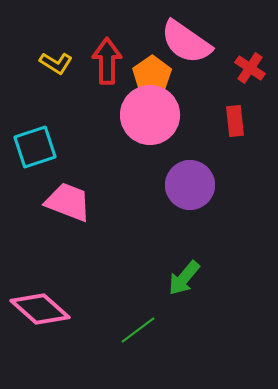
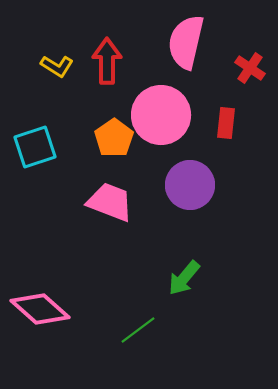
pink semicircle: rotated 68 degrees clockwise
yellow L-shape: moved 1 px right, 3 px down
orange pentagon: moved 38 px left, 63 px down
pink circle: moved 11 px right
red rectangle: moved 9 px left, 2 px down; rotated 12 degrees clockwise
pink trapezoid: moved 42 px right
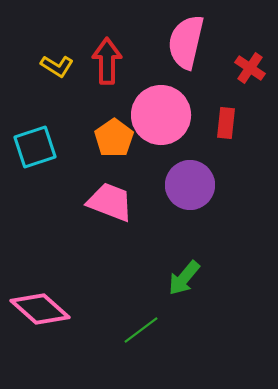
green line: moved 3 px right
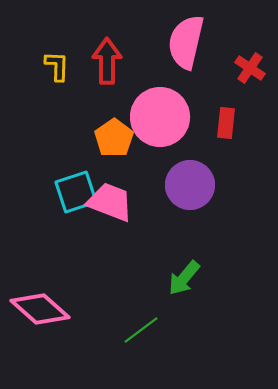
yellow L-shape: rotated 120 degrees counterclockwise
pink circle: moved 1 px left, 2 px down
cyan square: moved 41 px right, 45 px down
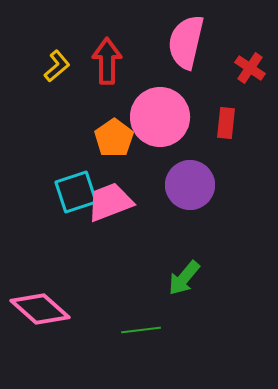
yellow L-shape: rotated 48 degrees clockwise
pink trapezoid: rotated 42 degrees counterclockwise
green line: rotated 30 degrees clockwise
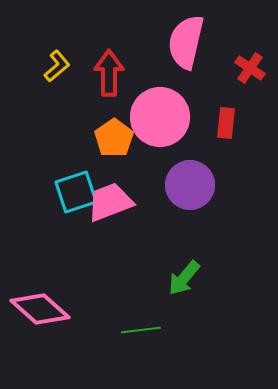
red arrow: moved 2 px right, 12 px down
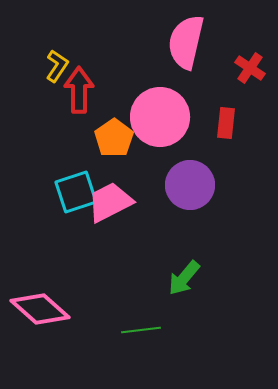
yellow L-shape: rotated 16 degrees counterclockwise
red arrow: moved 30 px left, 17 px down
pink trapezoid: rotated 6 degrees counterclockwise
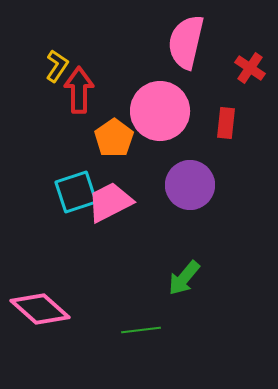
pink circle: moved 6 px up
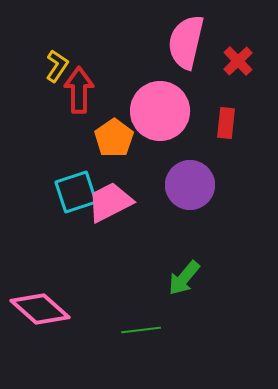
red cross: moved 12 px left, 7 px up; rotated 12 degrees clockwise
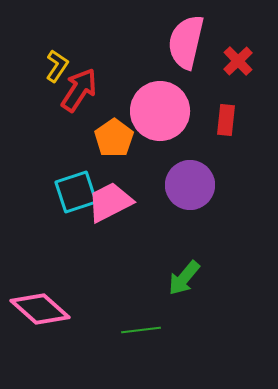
red arrow: rotated 33 degrees clockwise
red rectangle: moved 3 px up
